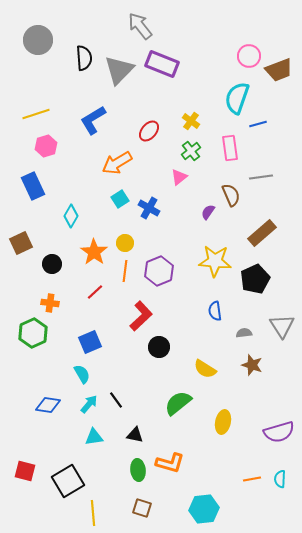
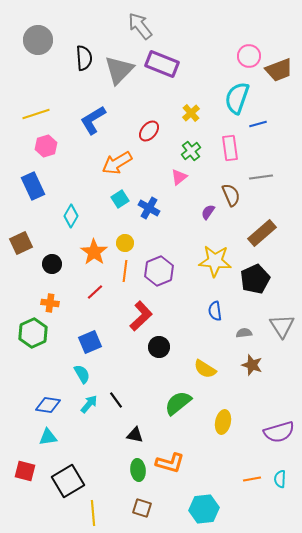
yellow cross at (191, 121): moved 8 px up; rotated 12 degrees clockwise
cyan triangle at (94, 437): moved 46 px left
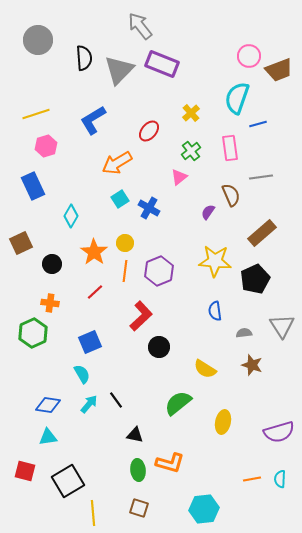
brown square at (142, 508): moved 3 px left
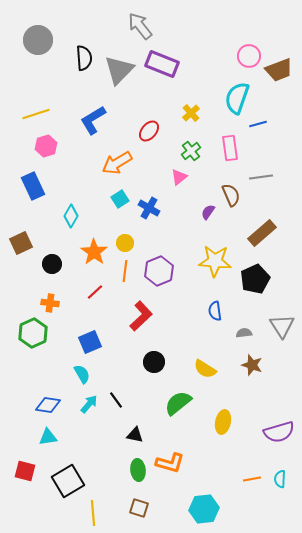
black circle at (159, 347): moved 5 px left, 15 px down
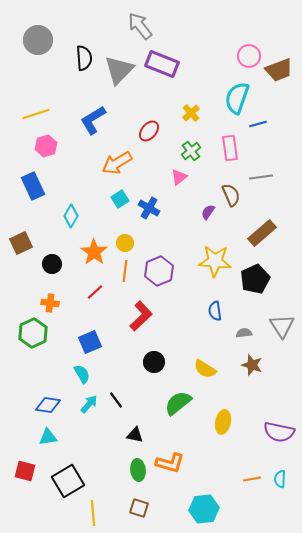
purple semicircle at (279, 432): rotated 28 degrees clockwise
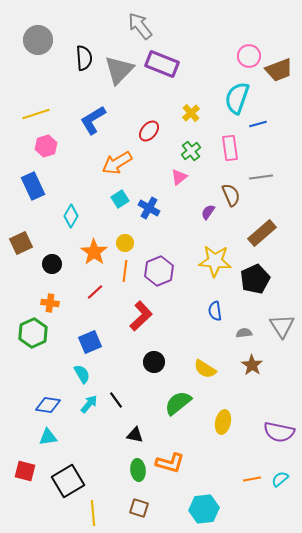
brown star at (252, 365): rotated 15 degrees clockwise
cyan semicircle at (280, 479): rotated 48 degrees clockwise
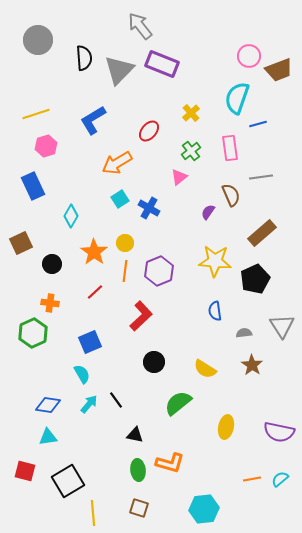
yellow ellipse at (223, 422): moved 3 px right, 5 px down
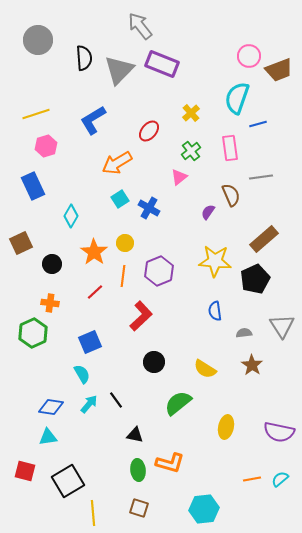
brown rectangle at (262, 233): moved 2 px right, 6 px down
orange line at (125, 271): moved 2 px left, 5 px down
blue diamond at (48, 405): moved 3 px right, 2 px down
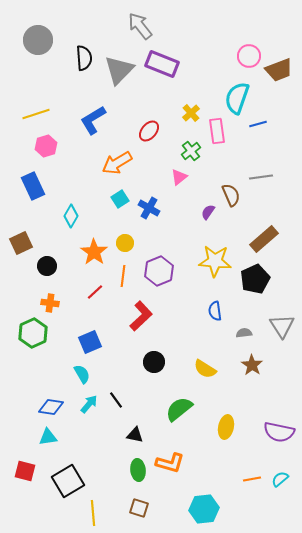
pink rectangle at (230, 148): moved 13 px left, 17 px up
black circle at (52, 264): moved 5 px left, 2 px down
green semicircle at (178, 403): moved 1 px right, 6 px down
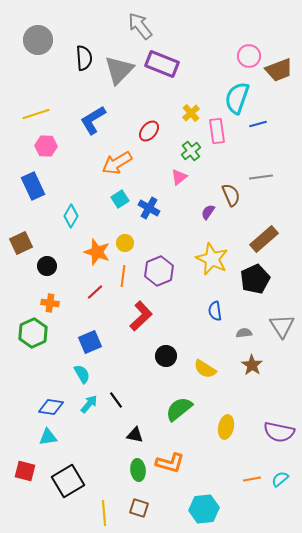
pink hexagon at (46, 146): rotated 20 degrees clockwise
orange star at (94, 252): moved 3 px right; rotated 16 degrees counterclockwise
yellow star at (215, 261): moved 3 px left, 2 px up; rotated 20 degrees clockwise
black circle at (154, 362): moved 12 px right, 6 px up
yellow line at (93, 513): moved 11 px right
